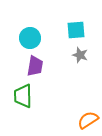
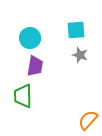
orange semicircle: rotated 15 degrees counterclockwise
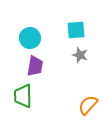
orange semicircle: moved 15 px up
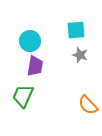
cyan circle: moved 3 px down
green trapezoid: rotated 25 degrees clockwise
orange semicircle: rotated 85 degrees counterclockwise
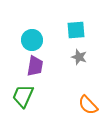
cyan circle: moved 2 px right, 1 px up
gray star: moved 1 px left, 2 px down
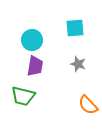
cyan square: moved 1 px left, 2 px up
gray star: moved 1 px left, 7 px down
green trapezoid: rotated 100 degrees counterclockwise
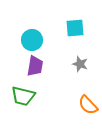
gray star: moved 2 px right
